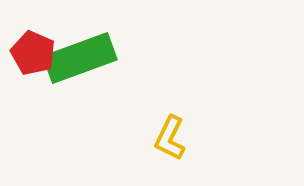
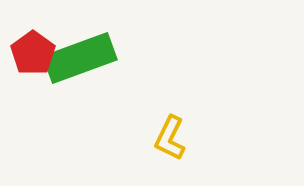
red pentagon: rotated 12 degrees clockwise
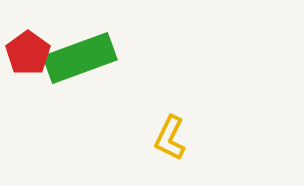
red pentagon: moved 5 px left
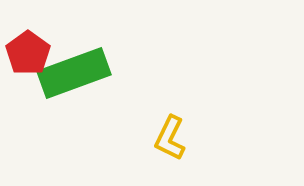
green rectangle: moved 6 px left, 15 px down
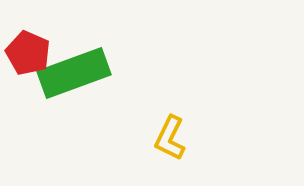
red pentagon: rotated 12 degrees counterclockwise
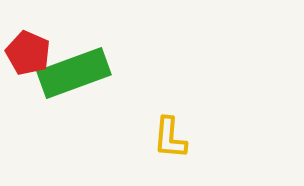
yellow L-shape: rotated 21 degrees counterclockwise
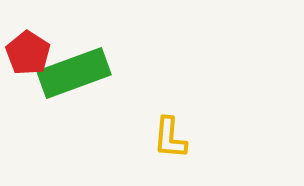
red pentagon: rotated 9 degrees clockwise
